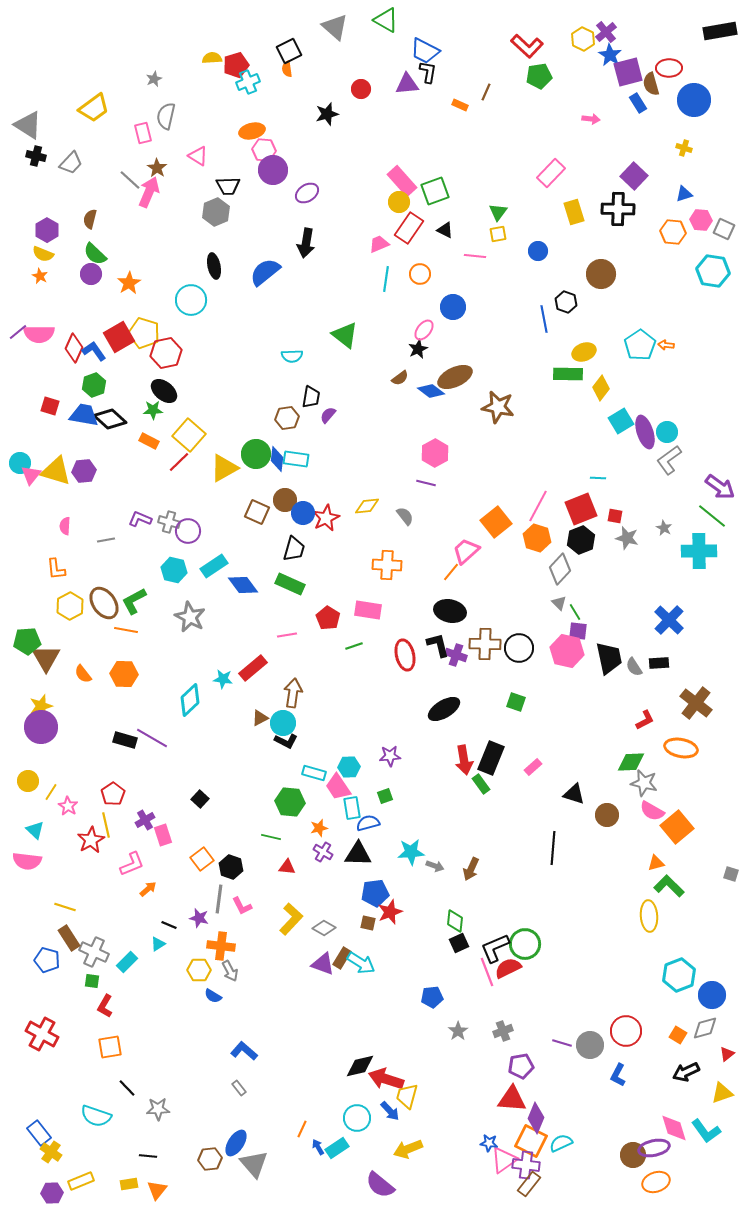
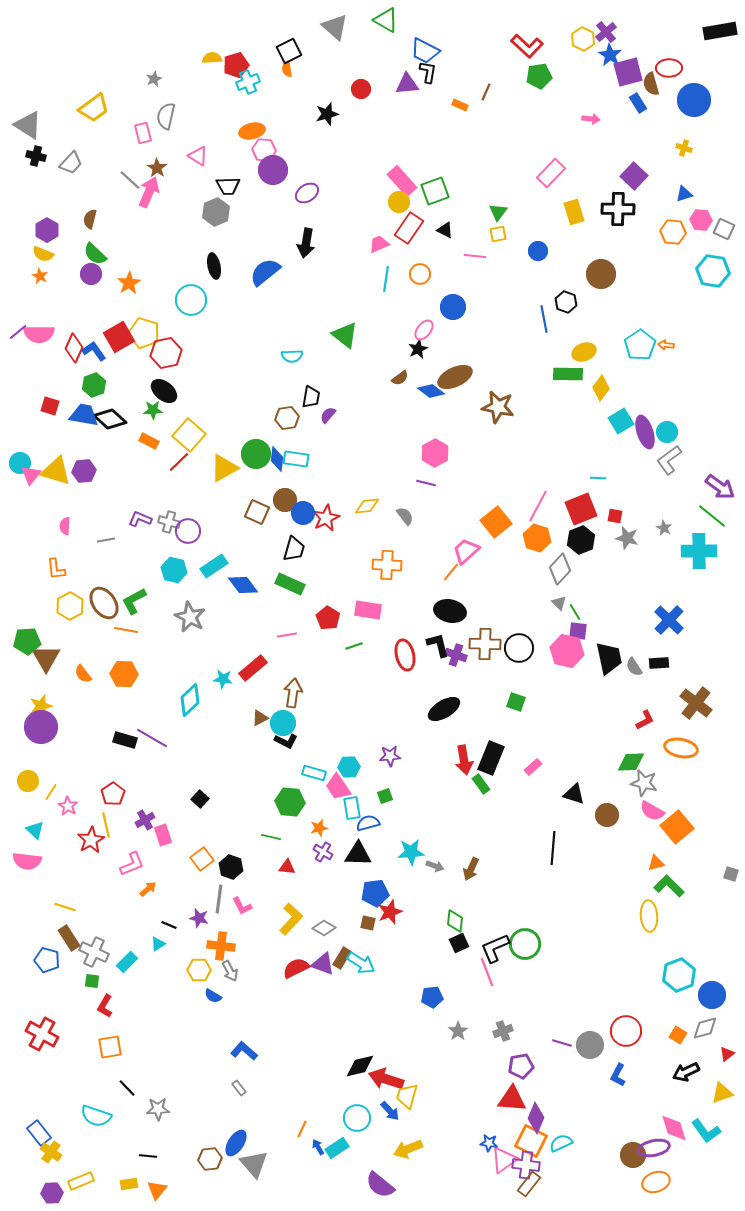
red semicircle at (508, 968): moved 212 px left
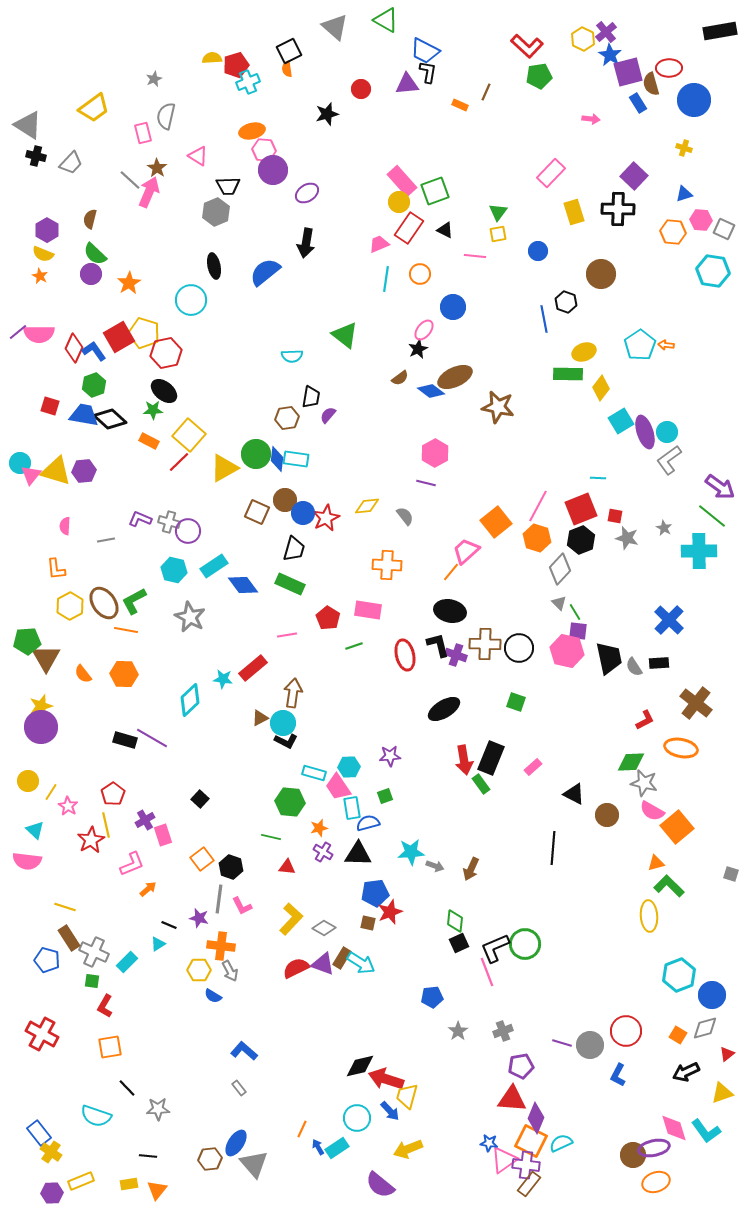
black triangle at (574, 794): rotated 10 degrees clockwise
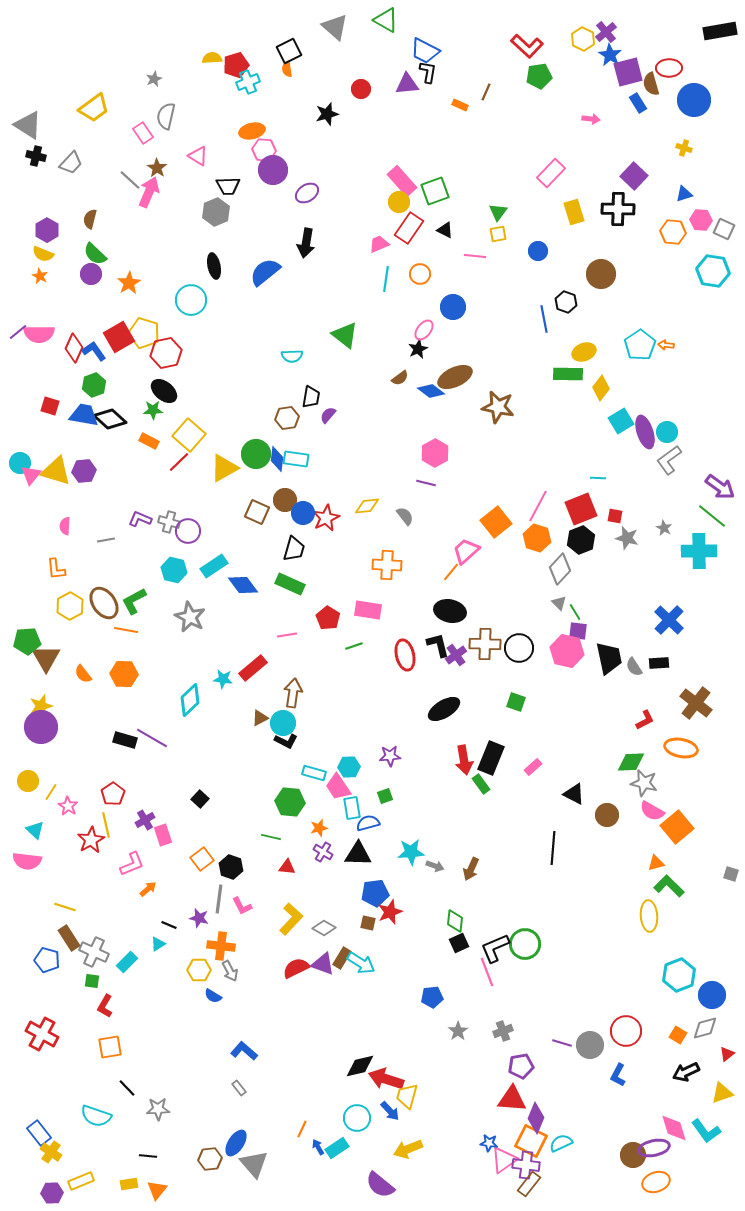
pink rectangle at (143, 133): rotated 20 degrees counterclockwise
purple cross at (456, 655): rotated 35 degrees clockwise
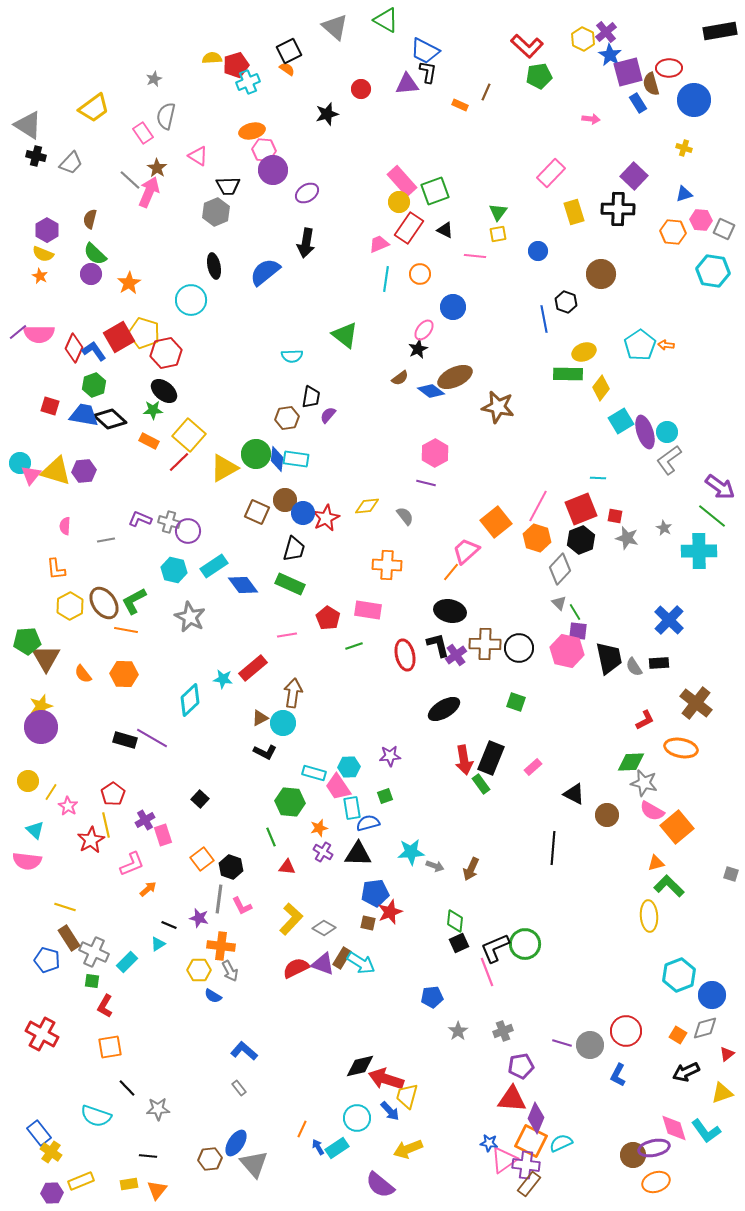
orange semicircle at (287, 69): rotated 133 degrees clockwise
black L-shape at (286, 741): moved 21 px left, 11 px down
green line at (271, 837): rotated 54 degrees clockwise
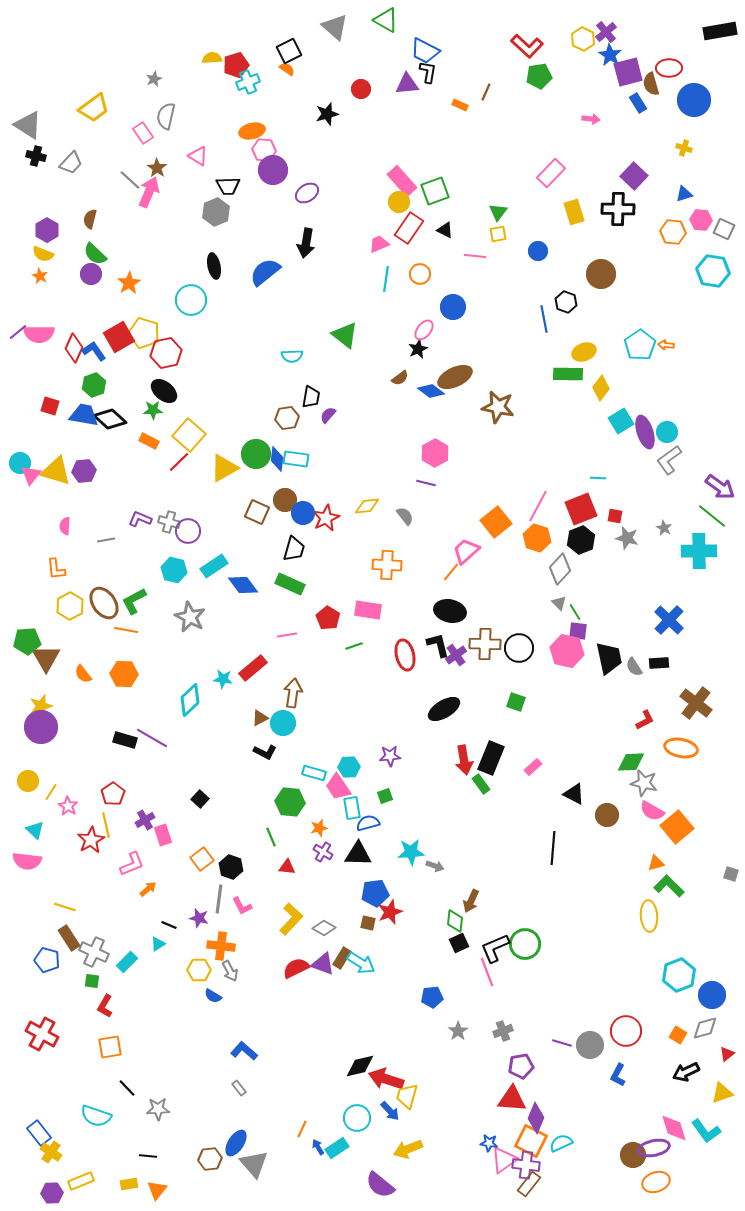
brown arrow at (471, 869): moved 32 px down
